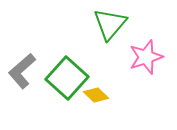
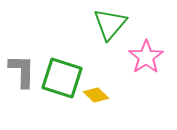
pink star: rotated 16 degrees counterclockwise
gray L-shape: rotated 132 degrees clockwise
green square: moved 5 px left; rotated 24 degrees counterclockwise
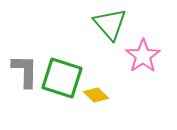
green triangle: rotated 21 degrees counterclockwise
pink star: moved 3 px left, 1 px up
gray L-shape: moved 3 px right
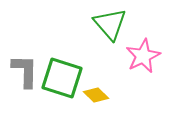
pink star: rotated 8 degrees clockwise
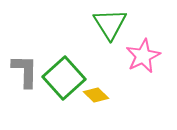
green triangle: rotated 9 degrees clockwise
green square: moved 2 px right; rotated 30 degrees clockwise
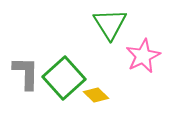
gray L-shape: moved 1 px right, 2 px down
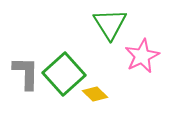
pink star: moved 1 px left
green square: moved 4 px up
yellow diamond: moved 1 px left, 1 px up
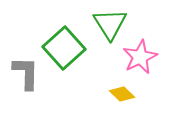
pink star: moved 2 px left, 1 px down
green square: moved 26 px up
yellow diamond: moved 27 px right
